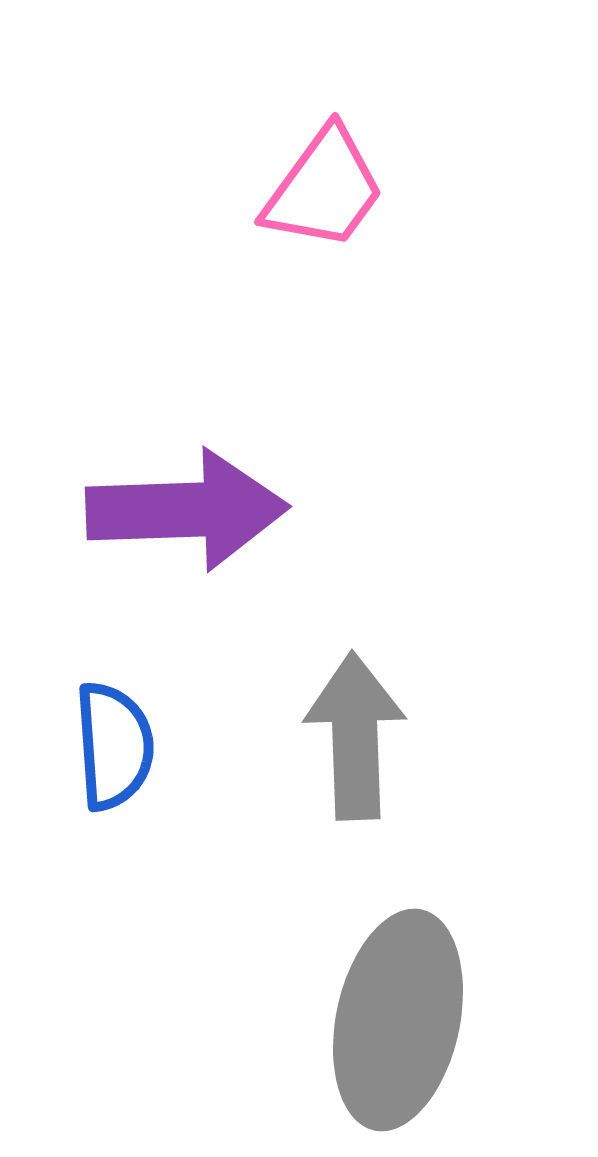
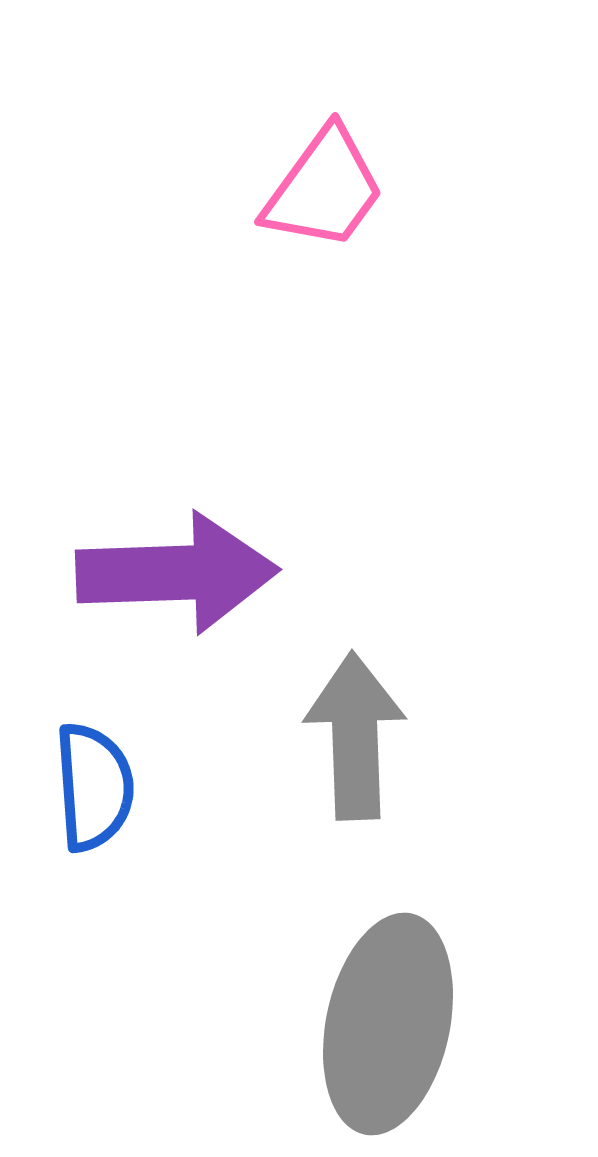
purple arrow: moved 10 px left, 63 px down
blue semicircle: moved 20 px left, 41 px down
gray ellipse: moved 10 px left, 4 px down
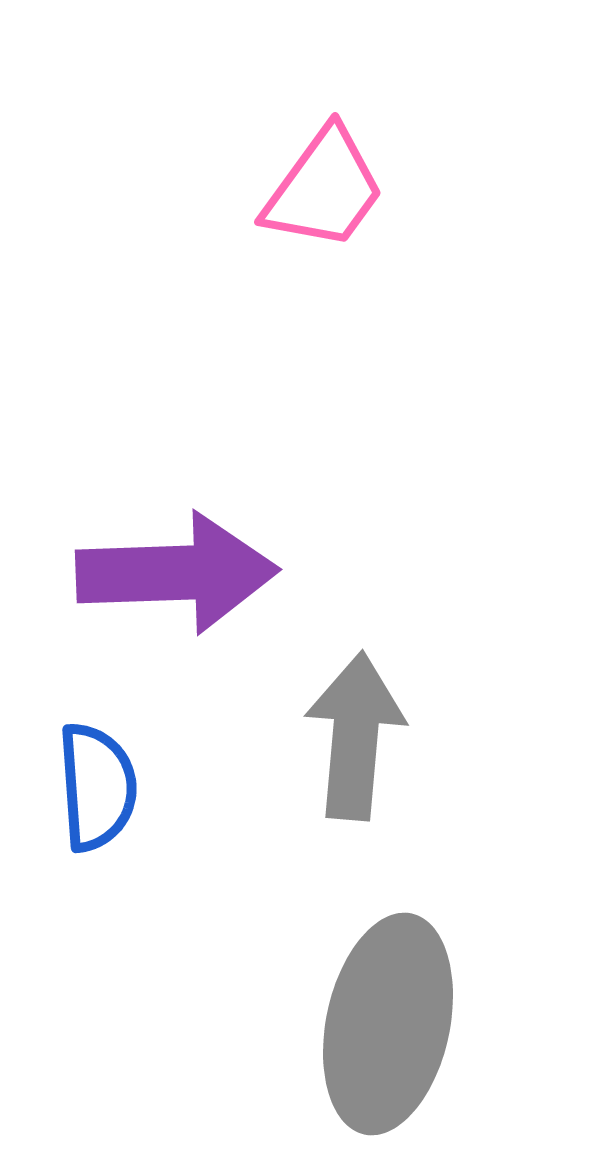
gray arrow: rotated 7 degrees clockwise
blue semicircle: moved 3 px right
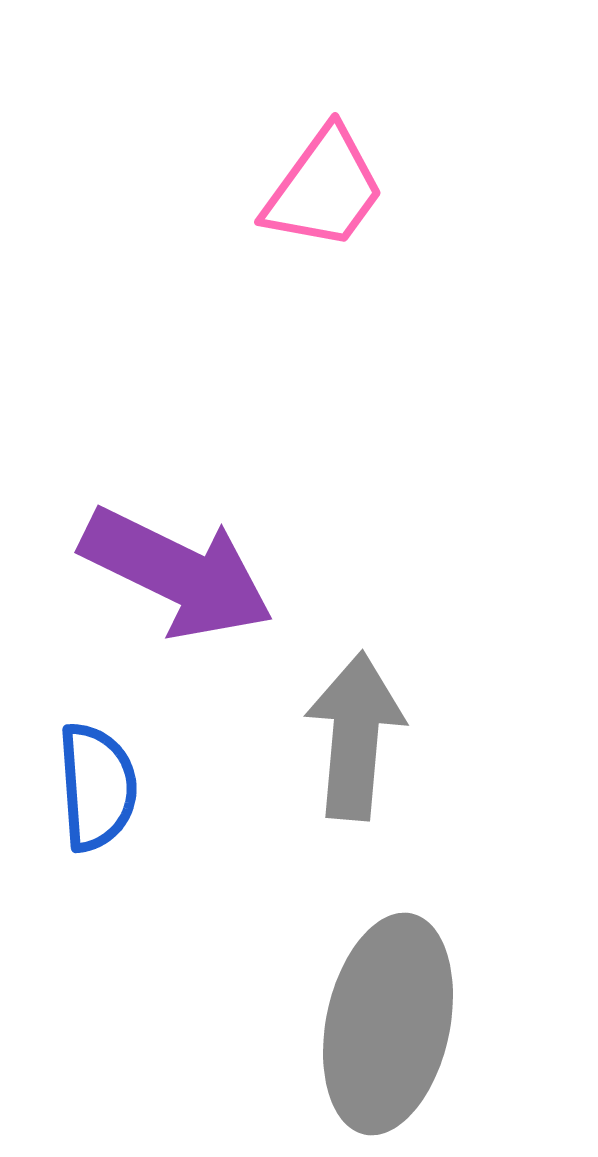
purple arrow: rotated 28 degrees clockwise
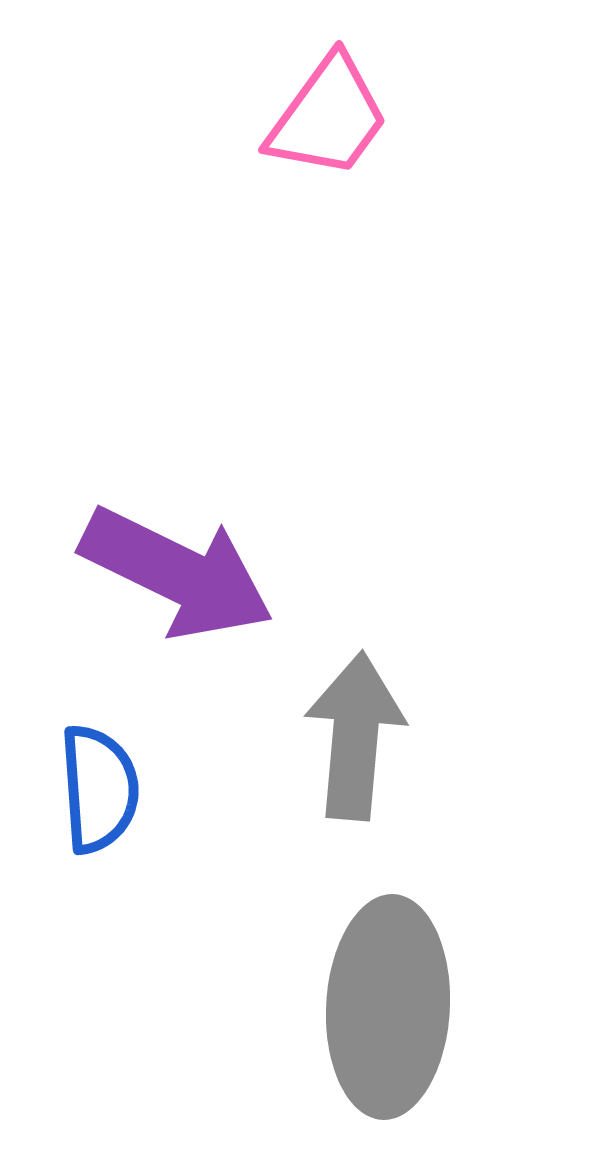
pink trapezoid: moved 4 px right, 72 px up
blue semicircle: moved 2 px right, 2 px down
gray ellipse: moved 17 px up; rotated 9 degrees counterclockwise
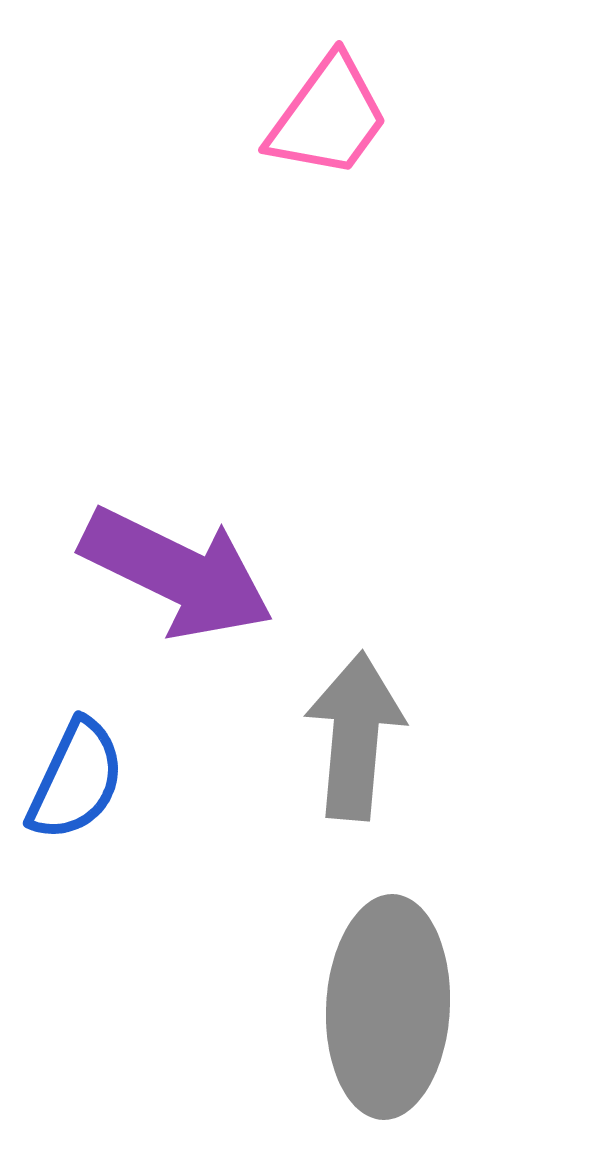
blue semicircle: moved 23 px left, 9 px up; rotated 29 degrees clockwise
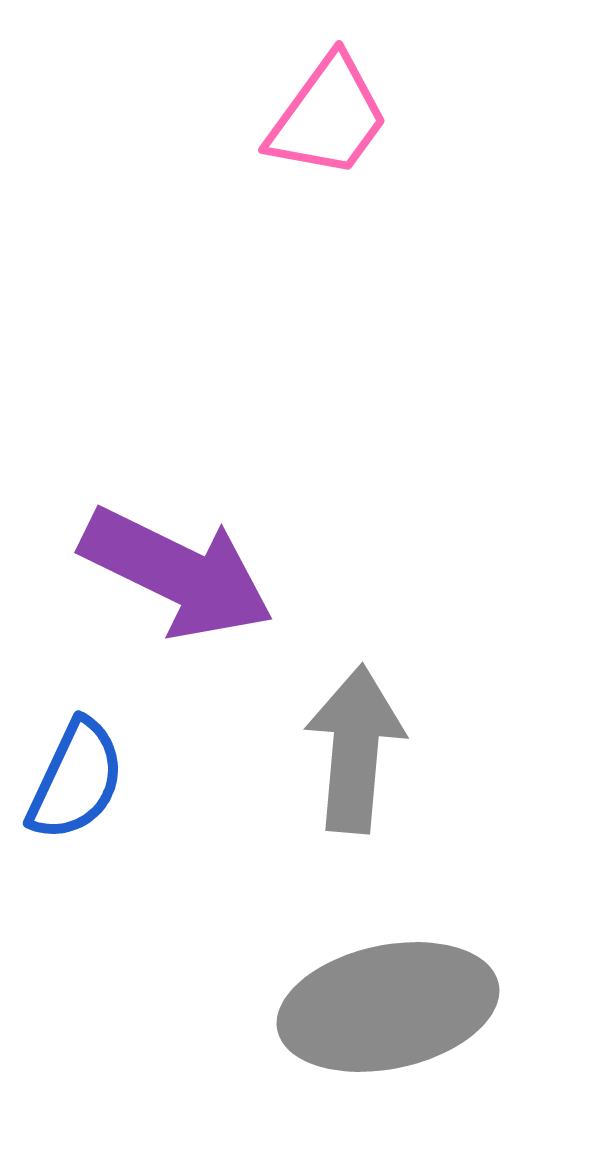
gray arrow: moved 13 px down
gray ellipse: rotated 75 degrees clockwise
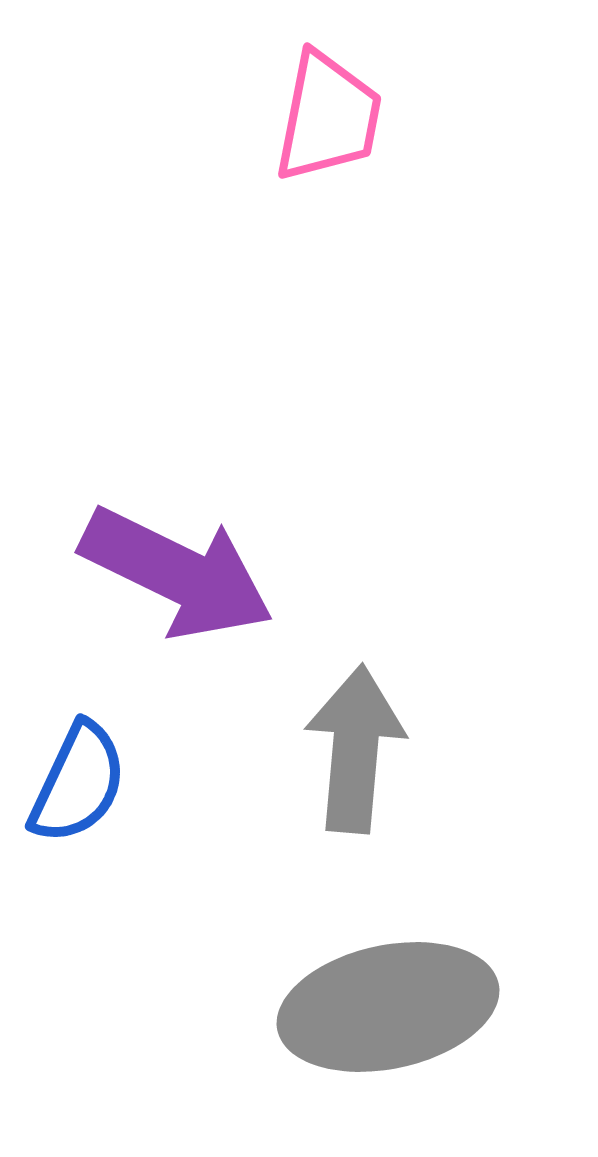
pink trapezoid: rotated 25 degrees counterclockwise
blue semicircle: moved 2 px right, 3 px down
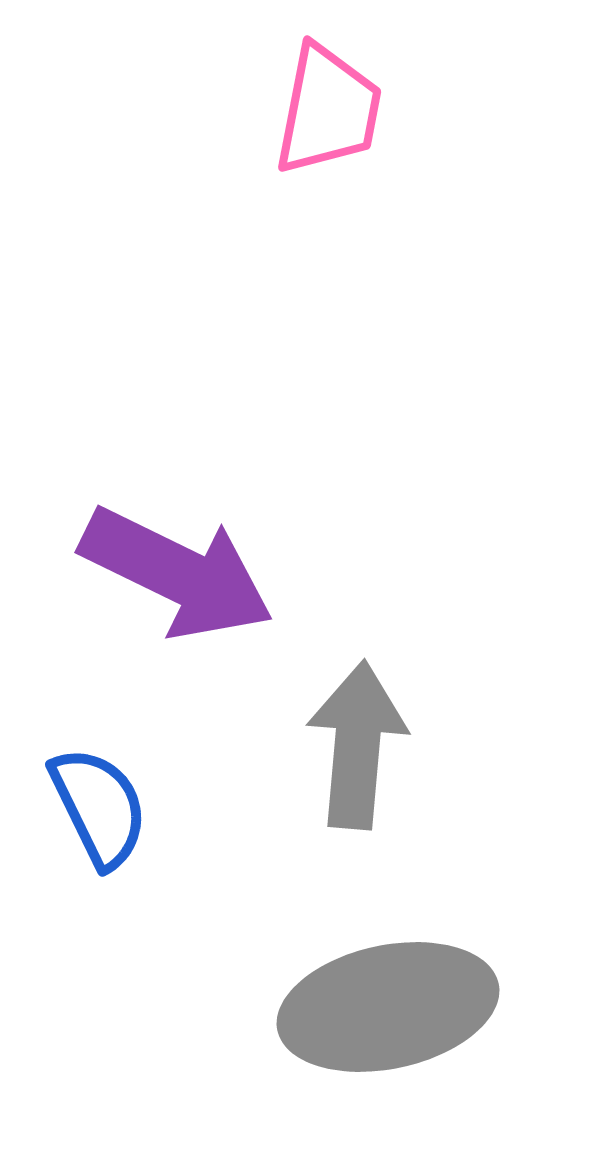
pink trapezoid: moved 7 px up
gray arrow: moved 2 px right, 4 px up
blue semicircle: moved 21 px right, 24 px down; rotated 51 degrees counterclockwise
